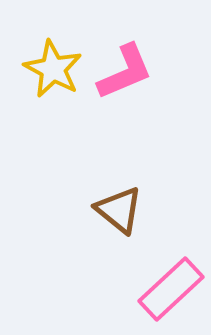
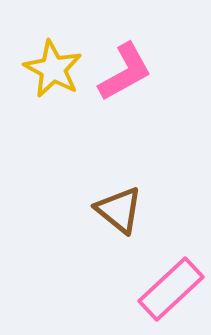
pink L-shape: rotated 6 degrees counterclockwise
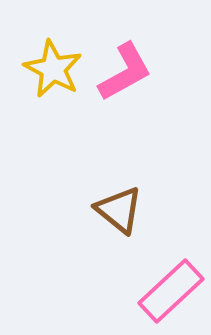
pink rectangle: moved 2 px down
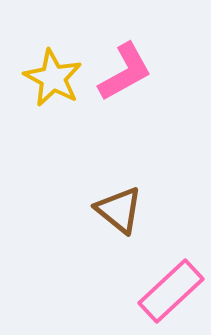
yellow star: moved 9 px down
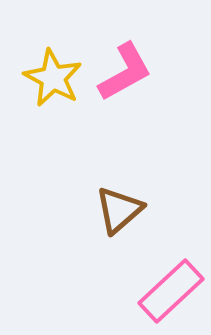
brown triangle: rotated 40 degrees clockwise
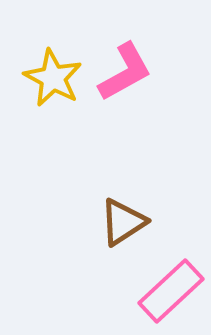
brown triangle: moved 4 px right, 12 px down; rotated 8 degrees clockwise
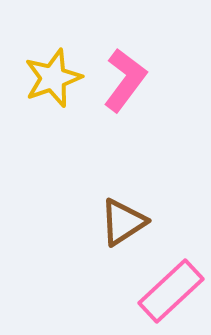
pink L-shape: moved 8 px down; rotated 24 degrees counterclockwise
yellow star: rotated 24 degrees clockwise
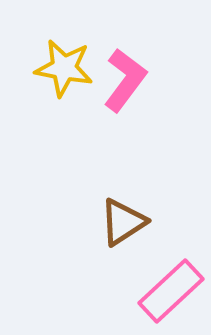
yellow star: moved 11 px right, 10 px up; rotated 30 degrees clockwise
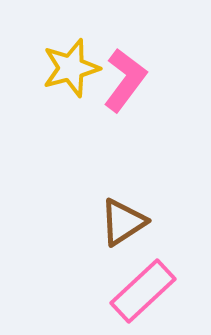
yellow star: moved 7 px right; rotated 26 degrees counterclockwise
pink rectangle: moved 28 px left
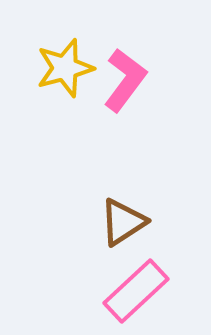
yellow star: moved 6 px left
pink rectangle: moved 7 px left
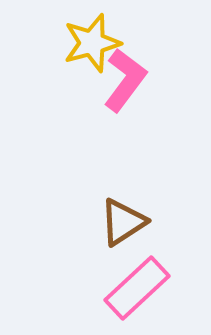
yellow star: moved 27 px right, 25 px up
pink rectangle: moved 1 px right, 3 px up
